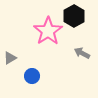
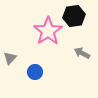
black hexagon: rotated 20 degrees clockwise
gray triangle: rotated 16 degrees counterclockwise
blue circle: moved 3 px right, 4 px up
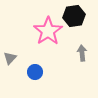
gray arrow: rotated 56 degrees clockwise
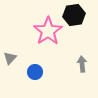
black hexagon: moved 1 px up
gray arrow: moved 11 px down
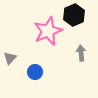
black hexagon: rotated 15 degrees counterclockwise
pink star: rotated 12 degrees clockwise
gray arrow: moved 1 px left, 11 px up
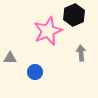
gray triangle: rotated 48 degrees clockwise
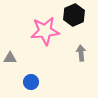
pink star: moved 3 px left; rotated 16 degrees clockwise
blue circle: moved 4 px left, 10 px down
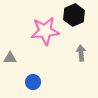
blue circle: moved 2 px right
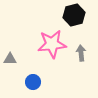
black hexagon: rotated 10 degrees clockwise
pink star: moved 7 px right, 13 px down
gray triangle: moved 1 px down
